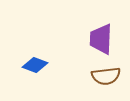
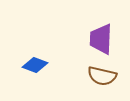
brown semicircle: moved 4 px left; rotated 20 degrees clockwise
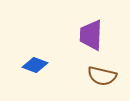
purple trapezoid: moved 10 px left, 4 px up
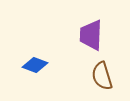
brown semicircle: rotated 60 degrees clockwise
